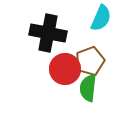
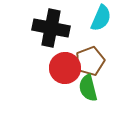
black cross: moved 3 px right, 5 px up
red circle: moved 1 px up
green semicircle: rotated 20 degrees counterclockwise
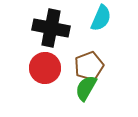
brown pentagon: moved 1 px left, 5 px down
red circle: moved 20 px left
green semicircle: moved 2 px left; rotated 44 degrees clockwise
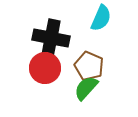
black cross: moved 10 px down
brown pentagon: rotated 28 degrees counterclockwise
green semicircle: rotated 12 degrees clockwise
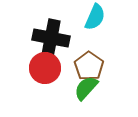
cyan semicircle: moved 6 px left, 1 px up
brown pentagon: rotated 12 degrees clockwise
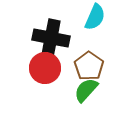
green semicircle: moved 2 px down
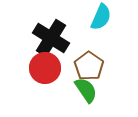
cyan semicircle: moved 6 px right
black cross: rotated 21 degrees clockwise
green semicircle: rotated 104 degrees clockwise
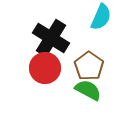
green semicircle: moved 2 px right; rotated 28 degrees counterclockwise
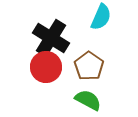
red circle: moved 1 px right, 1 px up
green semicircle: moved 10 px down
